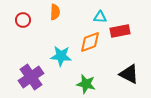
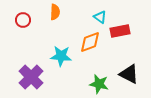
cyan triangle: rotated 32 degrees clockwise
purple cross: rotated 10 degrees counterclockwise
green star: moved 13 px right
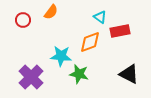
orange semicircle: moved 4 px left; rotated 35 degrees clockwise
green star: moved 20 px left, 10 px up
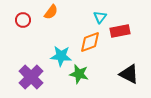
cyan triangle: rotated 32 degrees clockwise
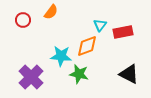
cyan triangle: moved 8 px down
red rectangle: moved 3 px right, 1 px down
orange diamond: moved 3 px left, 4 px down
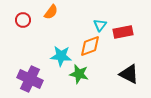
orange diamond: moved 3 px right
purple cross: moved 1 px left, 2 px down; rotated 20 degrees counterclockwise
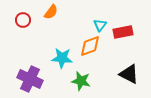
cyan star: moved 1 px right, 2 px down
green star: moved 2 px right, 7 px down
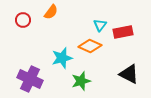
orange diamond: rotated 45 degrees clockwise
cyan star: rotated 20 degrees counterclockwise
green star: rotated 30 degrees counterclockwise
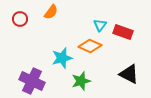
red circle: moved 3 px left, 1 px up
red rectangle: rotated 30 degrees clockwise
purple cross: moved 2 px right, 2 px down
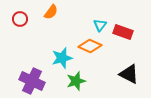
green star: moved 5 px left
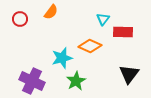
cyan triangle: moved 3 px right, 6 px up
red rectangle: rotated 18 degrees counterclockwise
black triangle: rotated 40 degrees clockwise
green star: rotated 12 degrees counterclockwise
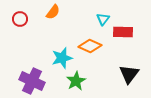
orange semicircle: moved 2 px right
